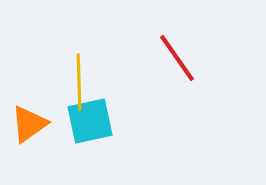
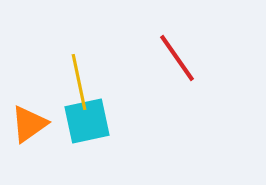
yellow line: rotated 10 degrees counterclockwise
cyan square: moved 3 px left
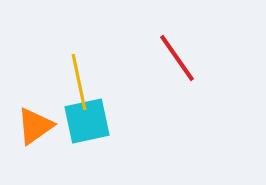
orange triangle: moved 6 px right, 2 px down
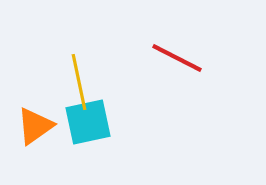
red line: rotated 28 degrees counterclockwise
cyan square: moved 1 px right, 1 px down
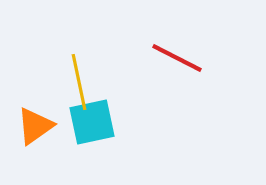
cyan square: moved 4 px right
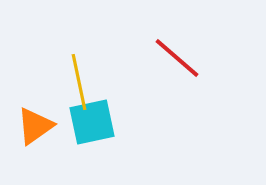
red line: rotated 14 degrees clockwise
